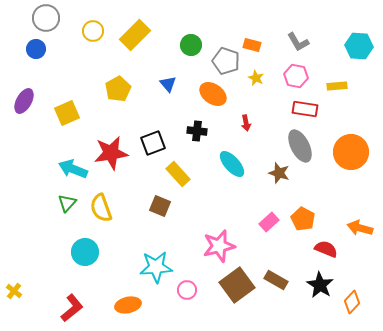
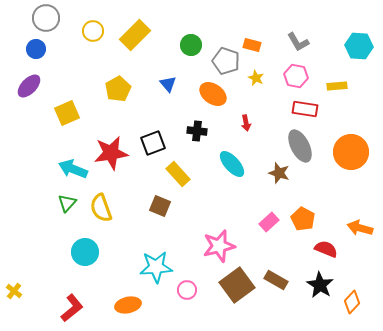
purple ellipse at (24, 101): moved 5 px right, 15 px up; rotated 15 degrees clockwise
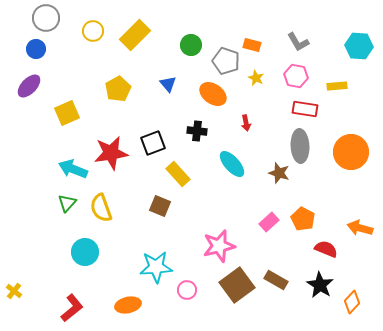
gray ellipse at (300, 146): rotated 24 degrees clockwise
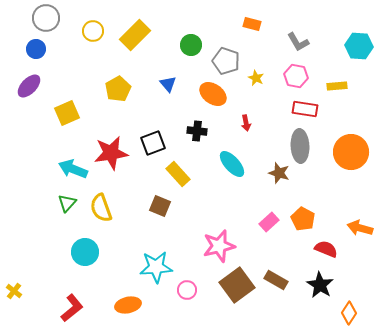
orange rectangle at (252, 45): moved 21 px up
orange diamond at (352, 302): moved 3 px left, 11 px down; rotated 10 degrees counterclockwise
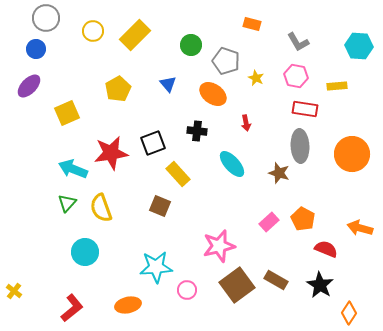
orange circle at (351, 152): moved 1 px right, 2 px down
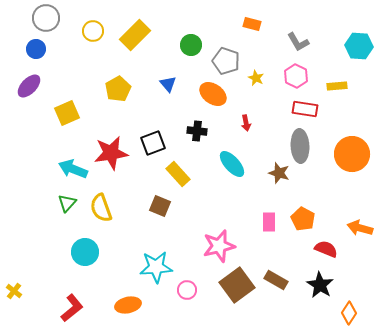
pink hexagon at (296, 76): rotated 15 degrees clockwise
pink rectangle at (269, 222): rotated 48 degrees counterclockwise
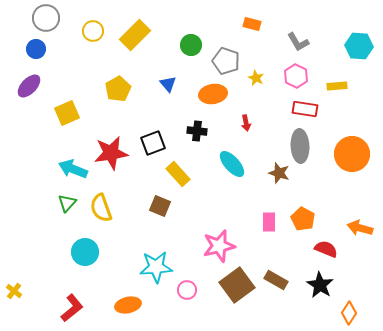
orange ellipse at (213, 94): rotated 44 degrees counterclockwise
